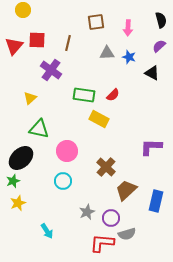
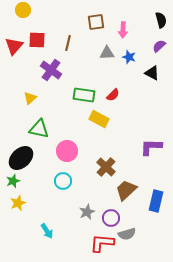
pink arrow: moved 5 px left, 2 px down
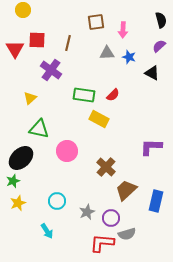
red triangle: moved 1 px right, 3 px down; rotated 12 degrees counterclockwise
cyan circle: moved 6 px left, 20 px down
